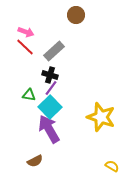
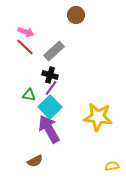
yellow star: moved 3 px left; rotated 12 degrees counterclockwise
yellow semicircle: rotated 40 degrees counterclockwise
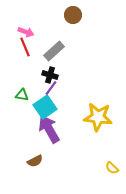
brown circle: moved 3 px left
red line: rotated 24 degrees clockwise
green triangle: moved 7 px left
cyan square: moved 5 px left; rotated 10 degrees clockwise
yellow semicircle: moved 2 px down; rotated 128 degrees counterclockwise
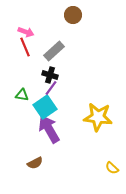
brown semicircle: moved 2 px down
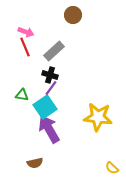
brown semicircle: rotated 14 degrees clockwise
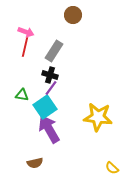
red line: rotated 36 degrees clockwise
gray rectangle: rotated 15 degrees counterclockwise
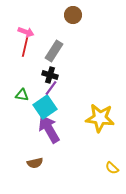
yellow star: moved 2 px right, 1 px down
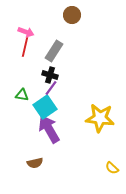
brown circle: moved 1 px left
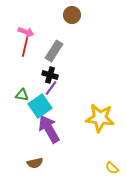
cyan square: moved 5 px left, 1 px up
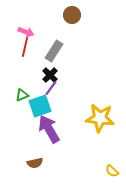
black cross: rotated 28 degrees clockwise
green triangle: rotated 32 degrees counterclockwise
cyan square: rotated 15 degrees clockwise
yellow semicircle: moved 3 px down
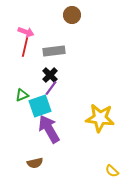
gray rectangle: rotated 50 degrees clockwise
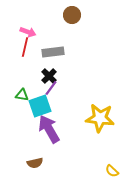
pink arrow: moved 2 px right
gray rectangle: moved 1 px left, 1 px down
black cross: moved 1 px left, 1 px down
green triangle: rotated 32 degrees clockwise
